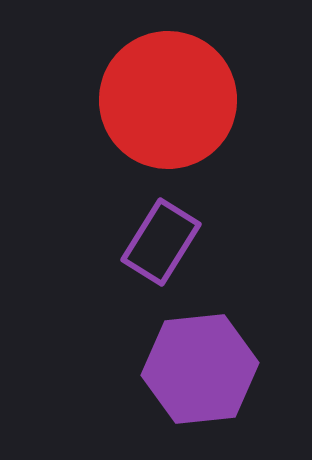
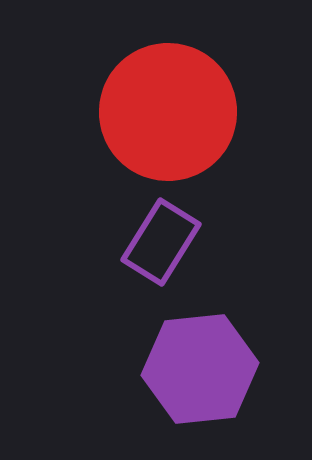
red circle: moved 12 px down
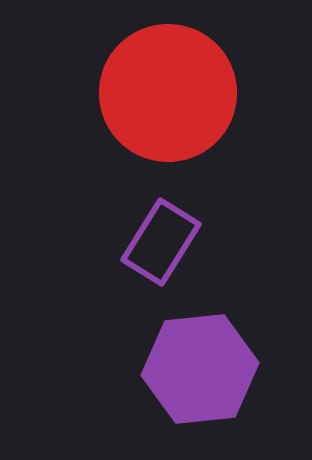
red circle: moved 19 px up
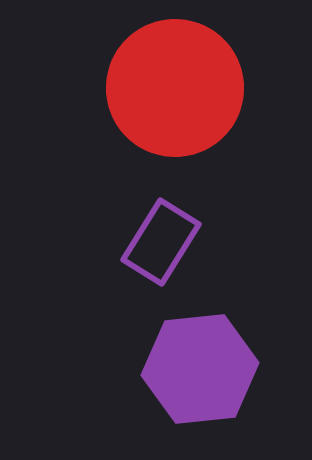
red circle: moved 7 px right, 5 px up
